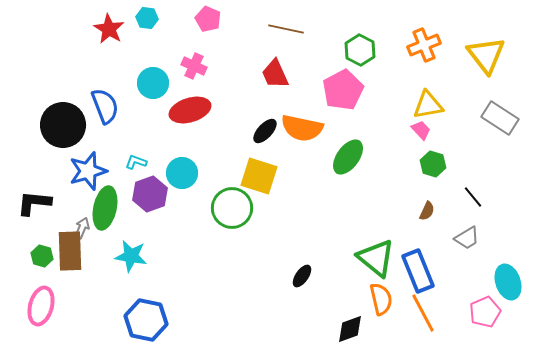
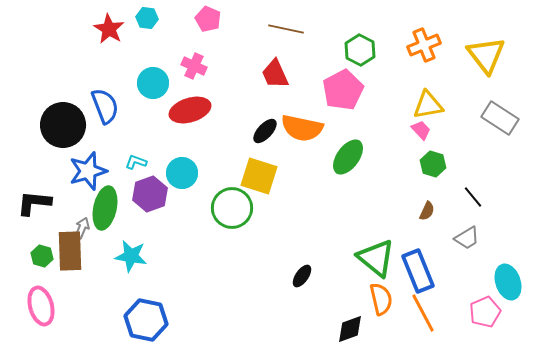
pink ellipse at (41, 306): rotated 30 degrees counterclockwise
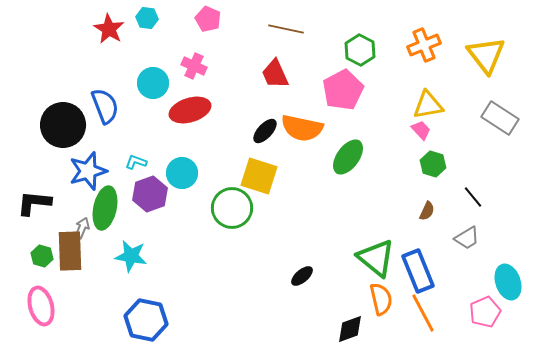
black ellipse at (302, 276): rotated 15 degrees clockwise
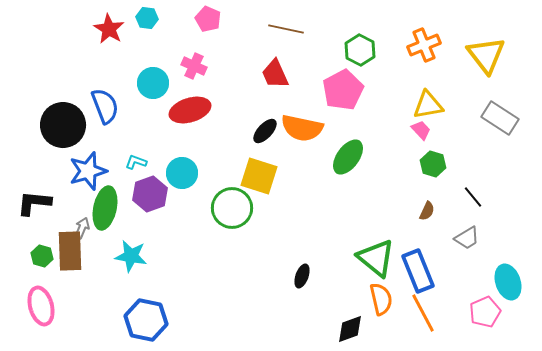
black ellipse at (302, 276): rotated 30 degrees counterclockwise
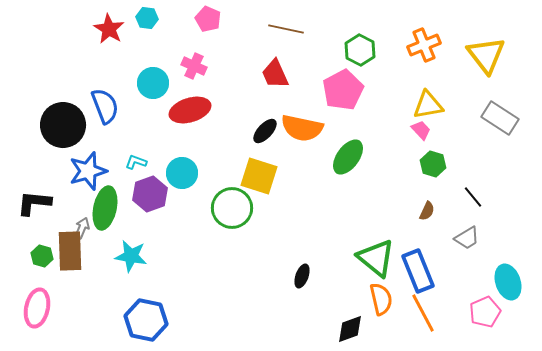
pink ellipse at (41, 306): moved 4 px left, 2 px down; rotated 27 degrees clockwise
